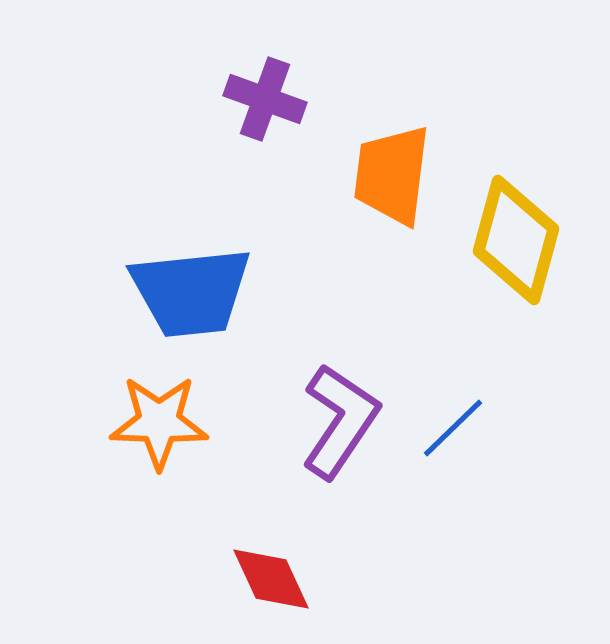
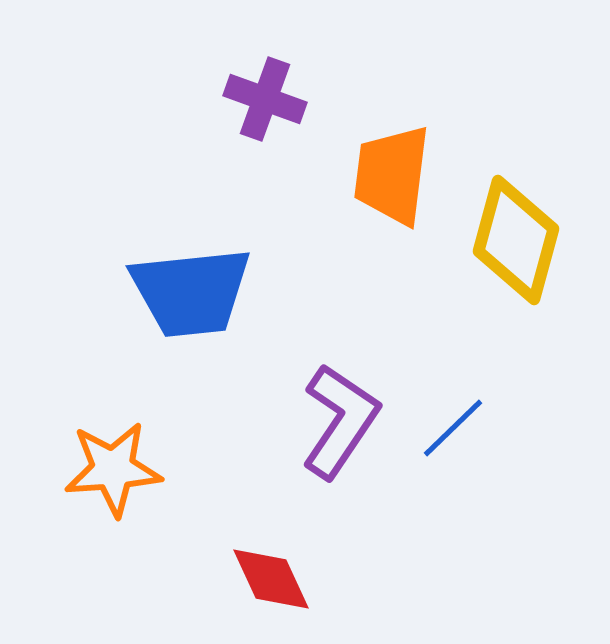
orange star: moved 46 px left, 47 px down; rotated 6 degrees counterclockwise
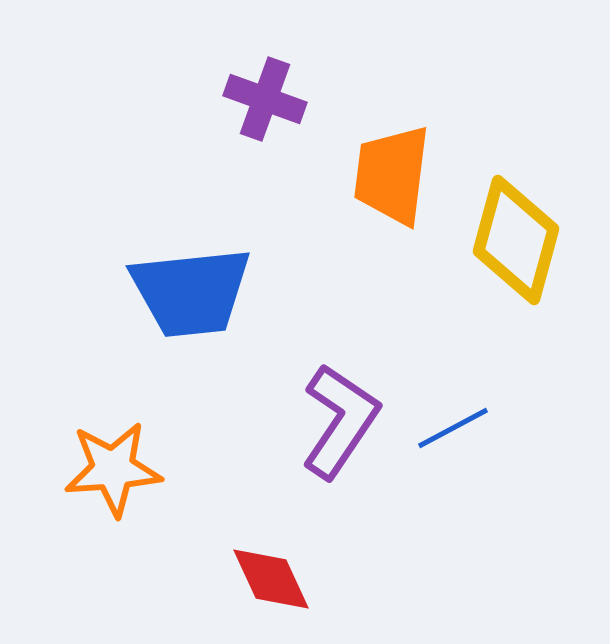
blue line: rotated 16 degrees clockwise
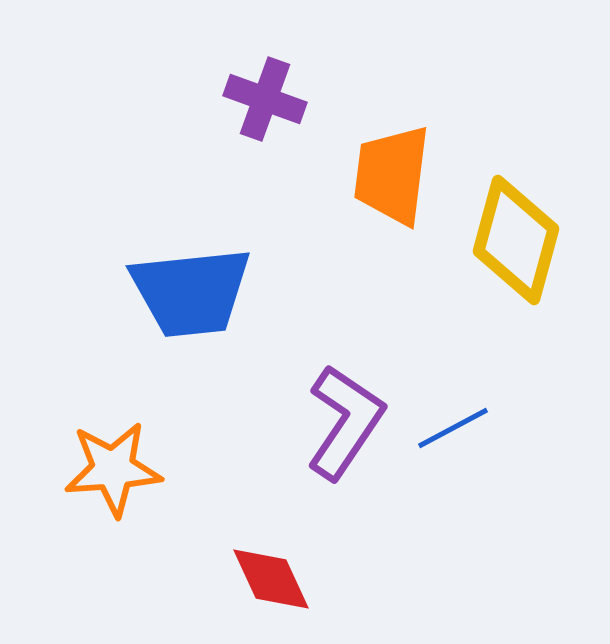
purple L-shape: moved 5 px right, 1 px down
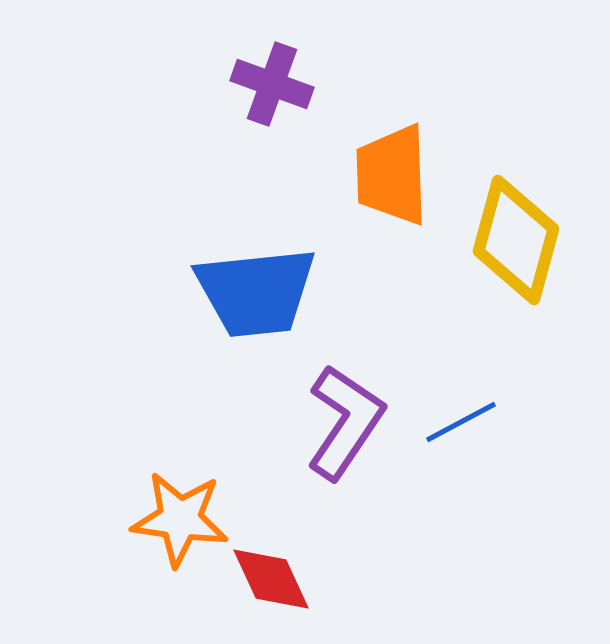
purple cross: moved 7 px right, 15 px up
orange trapezoid: rotated 9 degrees counterclockwise
blue trapezoid: moved 65 px right
blue line: moved 8 px right, 6 px up
orange star: moved 67 px right, 50 px down; rotated 12 degrees clockwise
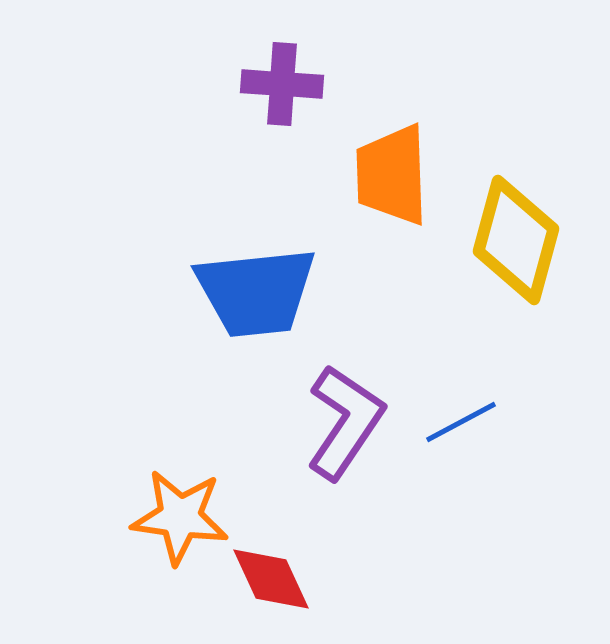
purple cross: moved 10 px right; rotated 16 degrees counterclockwise
orange star: moved 2 px up
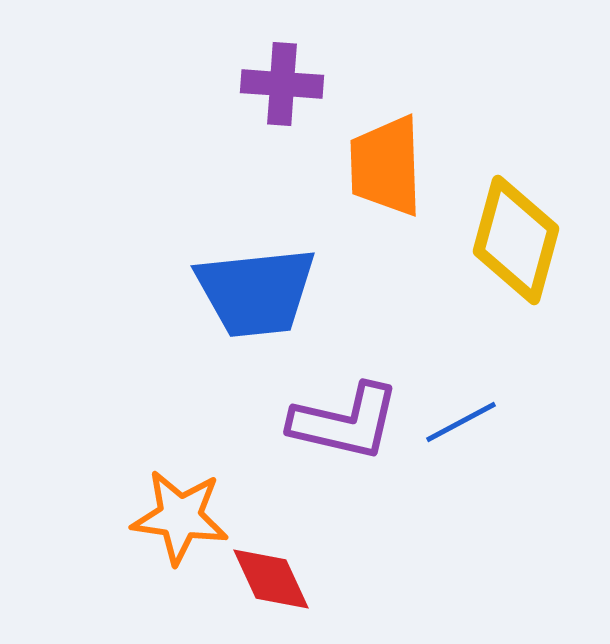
orange trapezoid: moved 6 px left, 9 px up
purple L-shape: rotated 69 degrees clockwise
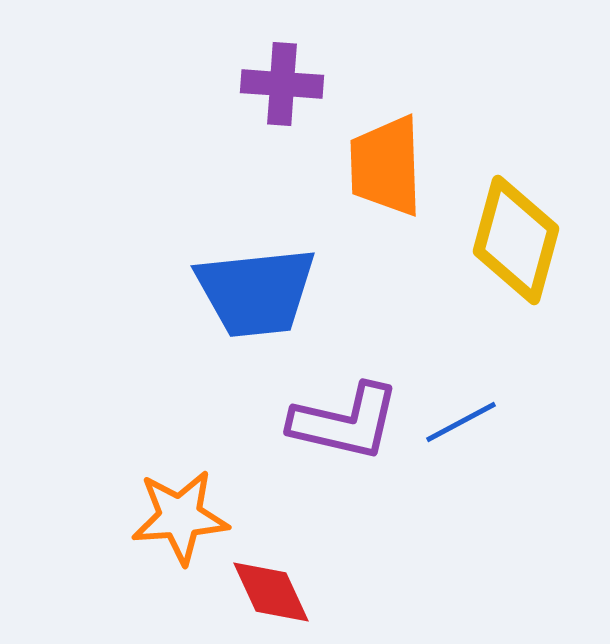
orange star: rotated 12 degrees counterclockwise
red diamond: moved 13 px down
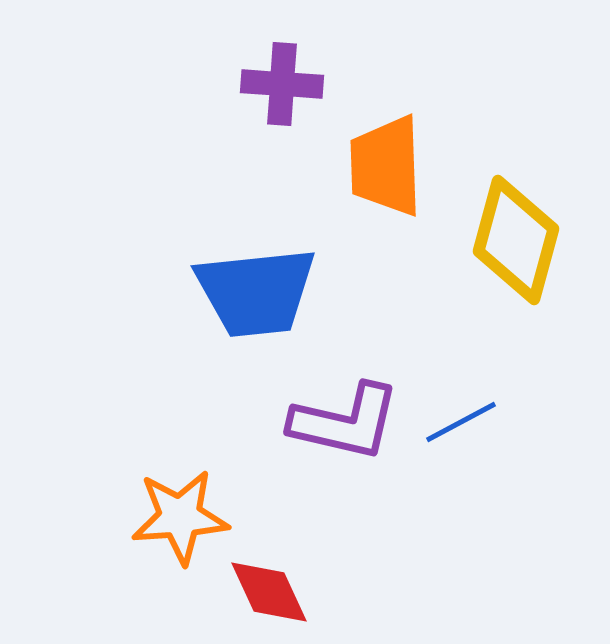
red diamond: moved 2 px left
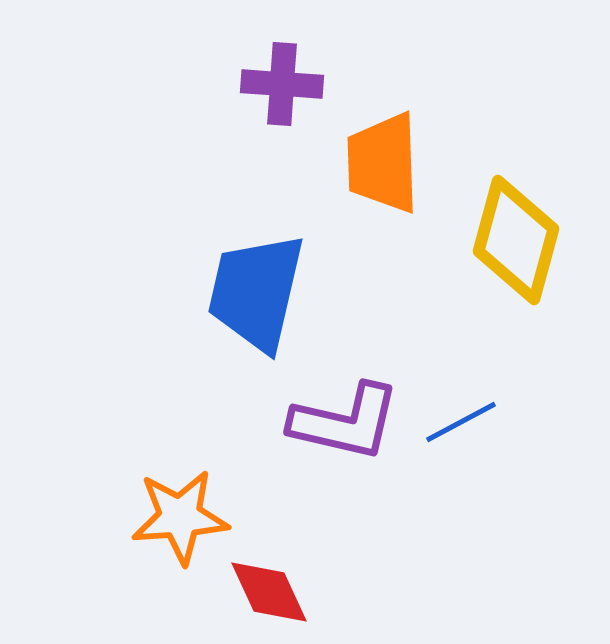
orange trapezoid: moved 3 px left, 3 px up
blue trapezoid: rotated 109 degrees clockwise
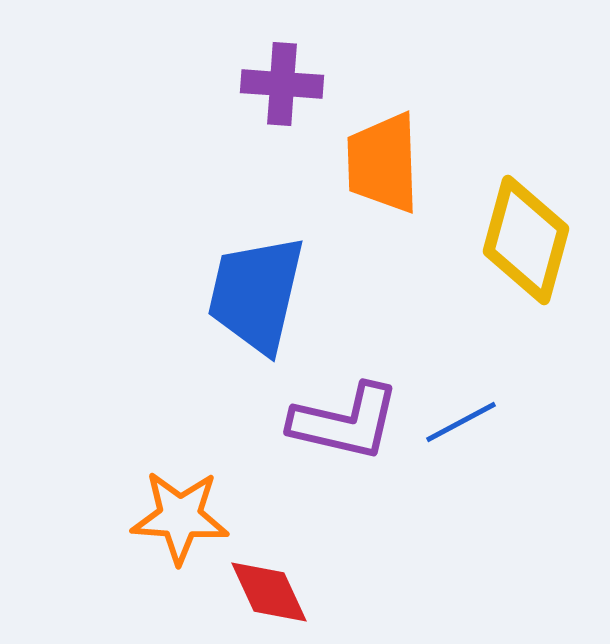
yellow diamond: moved 10 px right
blue trapezoid: moved 2 px down
orange star: rotated 8 degrees clockwise
